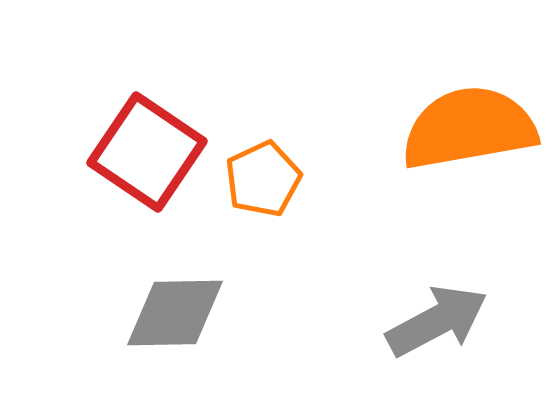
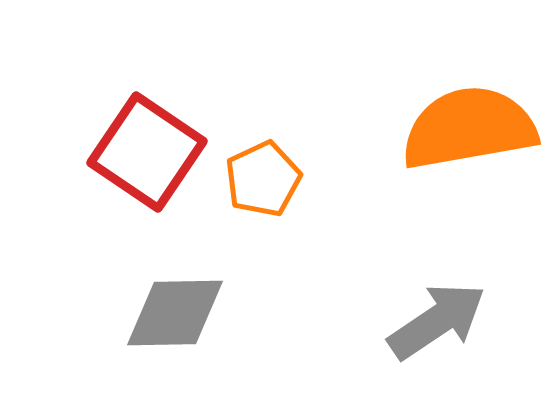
gray arrow: rotated 6 degrees counterclockwise
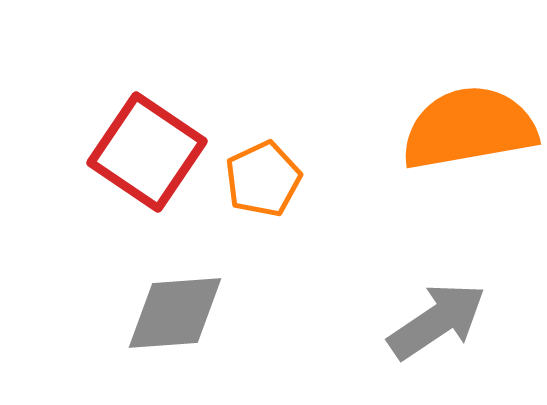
gray diamond: rotated 3 degrees counterclockwise
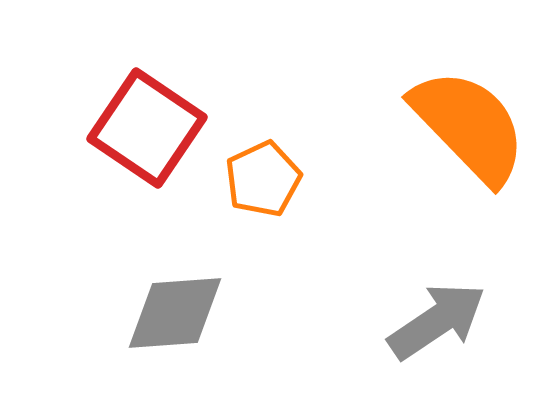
orange semicircle: moved 2 px up; rotated 56 degrees clockwise
red square: moved 24 px up
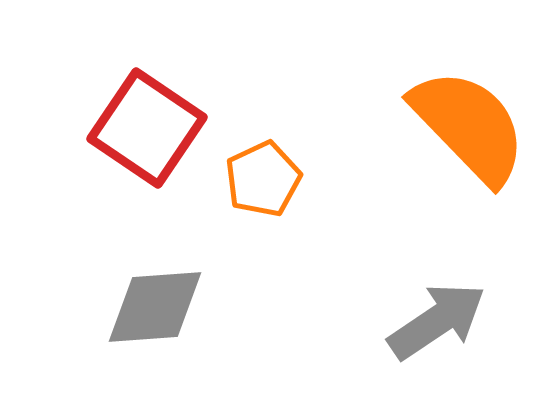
gray diamond: moved 20 px left, 6 px up
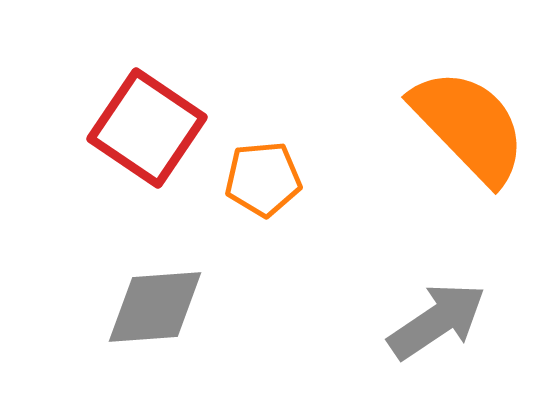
orange pentagon: rotated 20 degrees clockwise
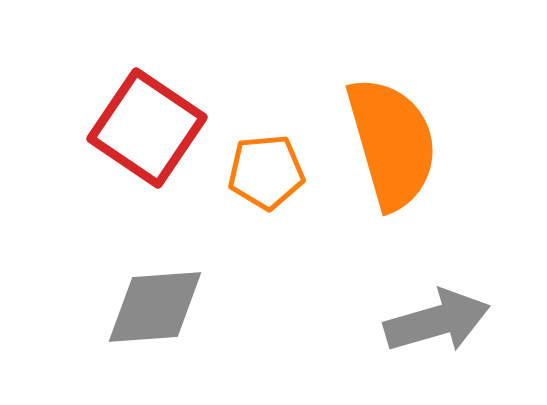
orange semicircle: moved 77 px left, 17 px down; rotated 28 degrees clockwise
orange pentagon: moved 3 px right, 7 px up
gray arrow: rotated 18 degrees clockwise
